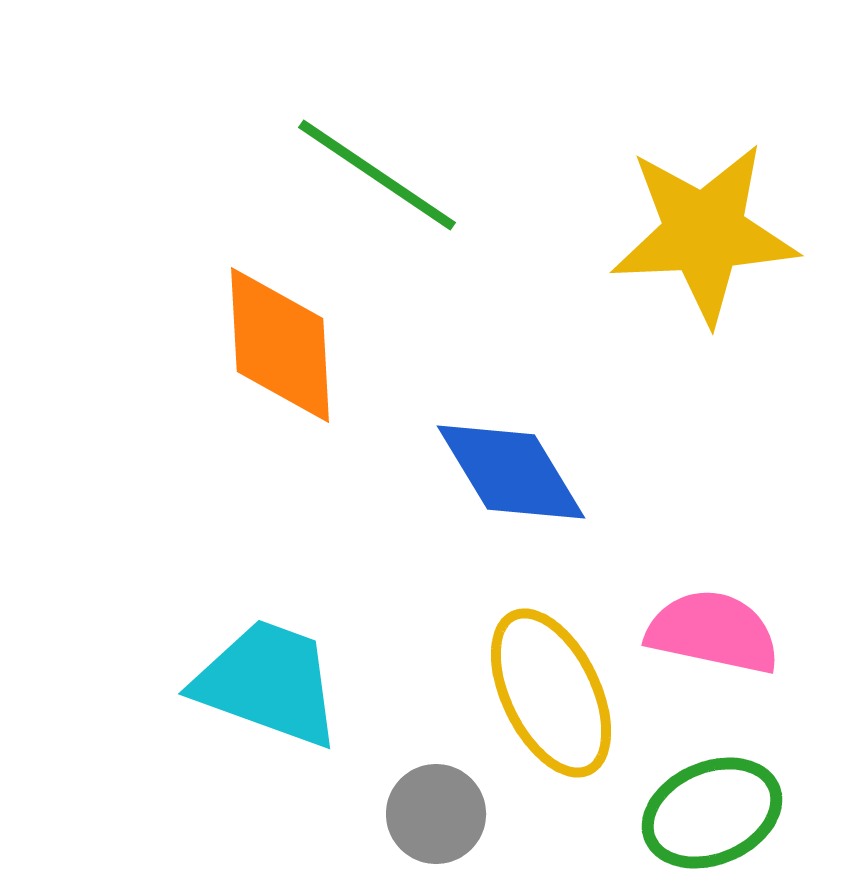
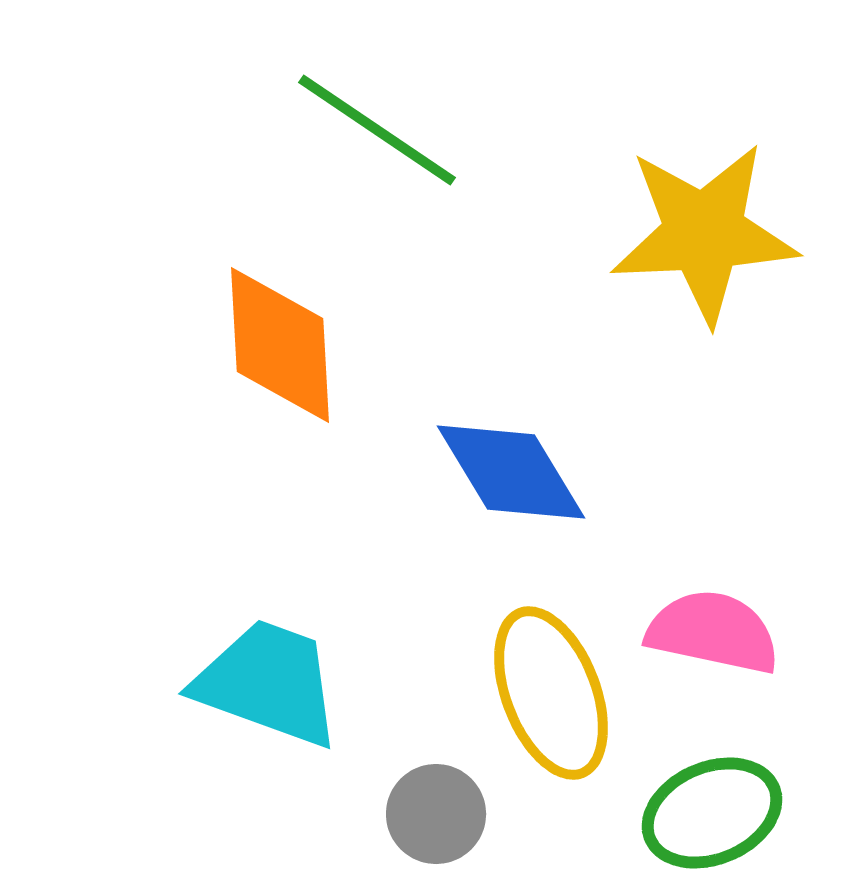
green line: moved 45 px up
yellow ellipse: rotated 5 degrees clockwise
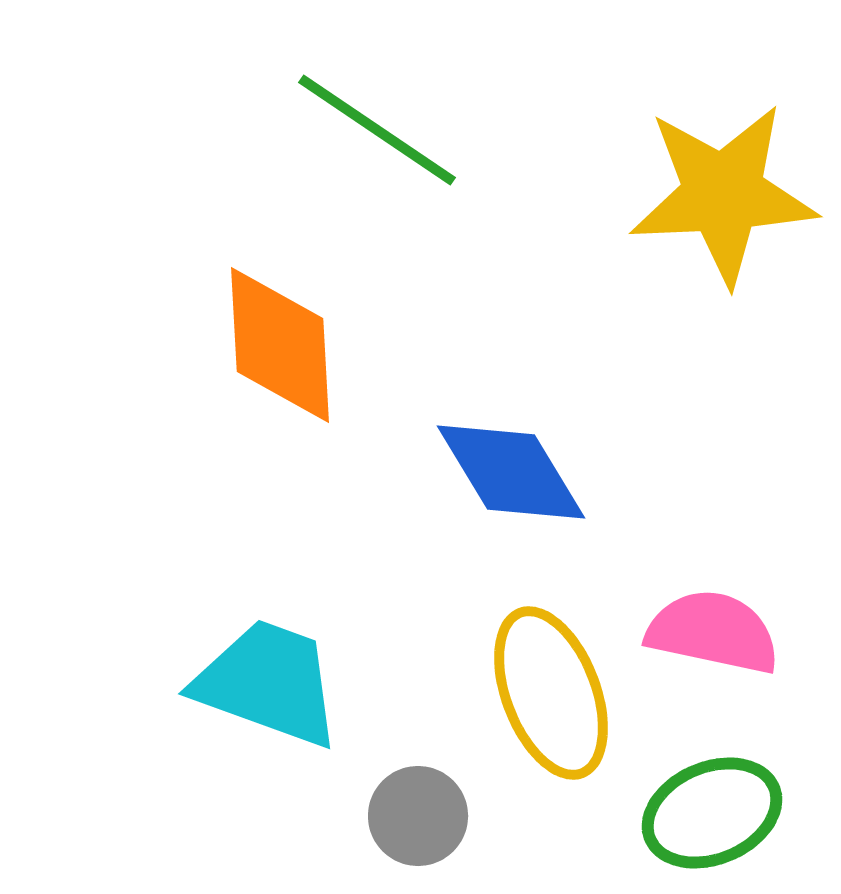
yellow star: moved 19 px right, 39 px up
gray circle: moved 18 px left, 2 px down
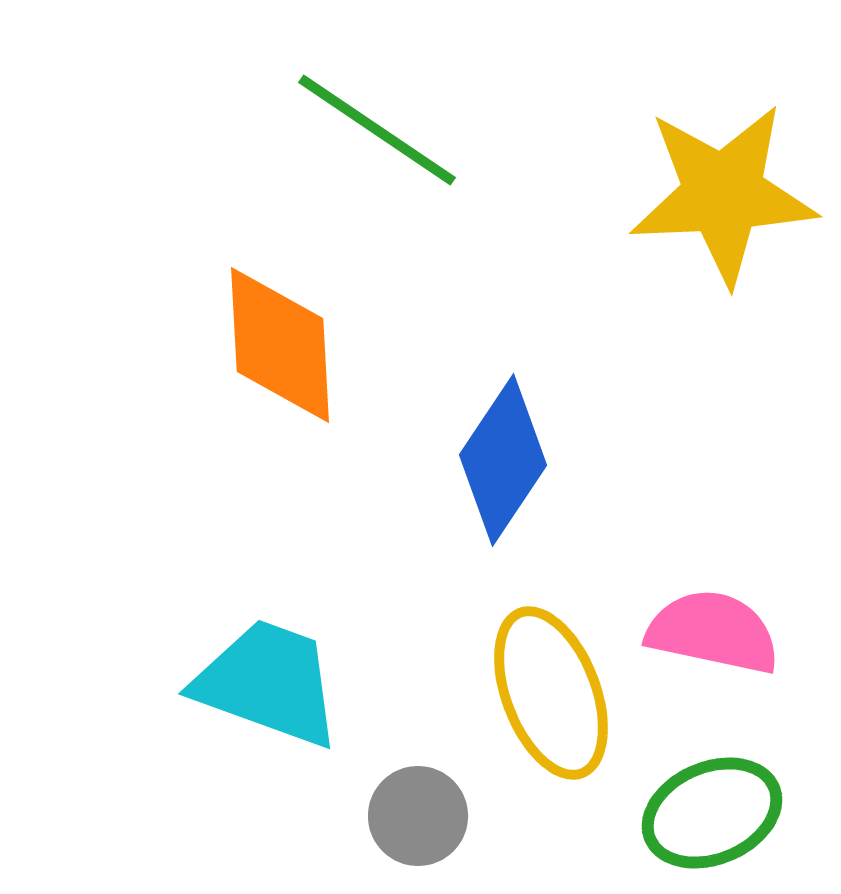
blue diamond: moved 8 px left, 12 px up; rotated 65 degrees clockwise
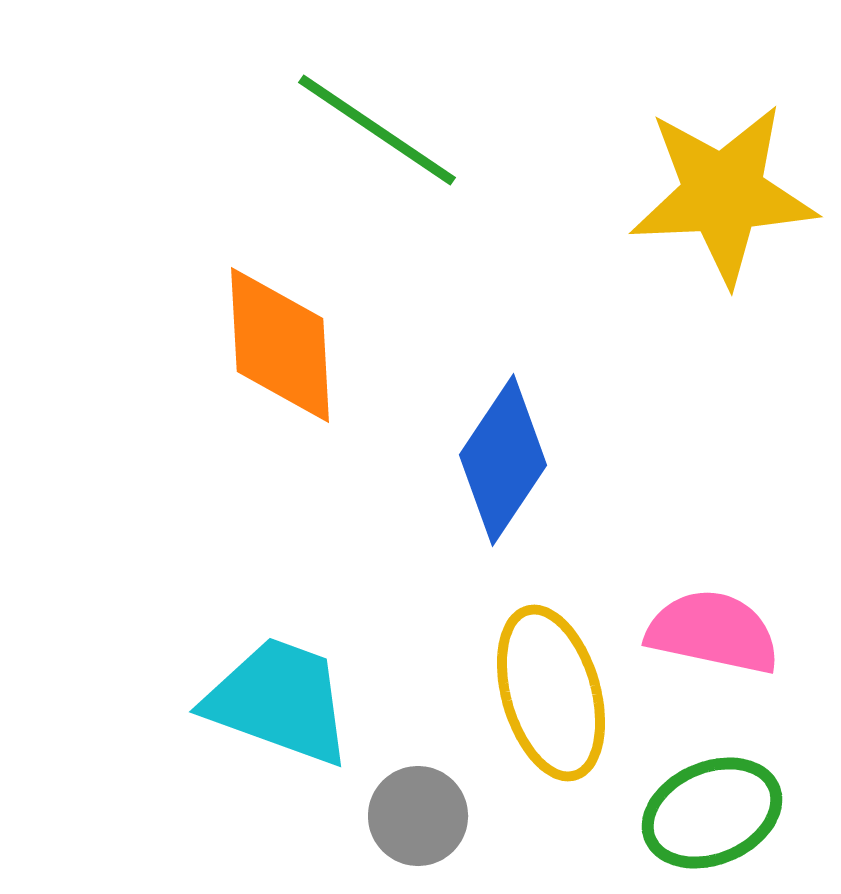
cyan trapezoid: moved 11 px right, 18 px down
yellow ellipse: rotated 5 degrees clockwise
